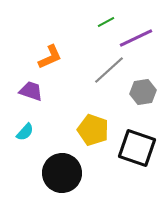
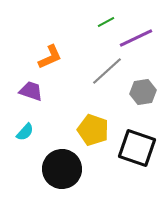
gray line: moved 2 px left, 1 px down
black circle: moved 4 px up
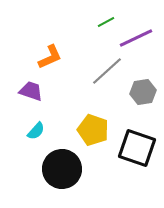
cyan semicircle: moved 11 px right, 1 px up
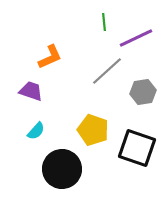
green line: moved 2 px left; rotated 66 degrees counterclockwise
